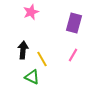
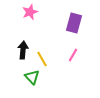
pink star: moved 1 px left
green triangle: rotated 21 degrees clockwise
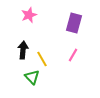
pink star: moved 1 px left, 3 px down
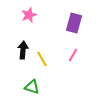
green triangle: moved 10 px down; rotated 28 degrees counterclockwise
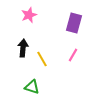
black arrow: moved 2 px up
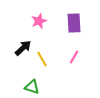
pink star: moved 10 px right, 6 px down
purple rectangle: rotated 18 degrees counterclockwise
black arrow: rotated 42 degrees clockwise
pink line: moved 1 px right, 2 px down
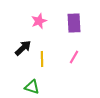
yellow line: rotated 28 degrees clockwise
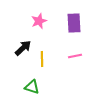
pink line: moved 1 px right, 1 px up; rotated 48 degrees clockwise
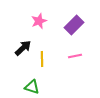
purple rectangle: moved 2 px down; rotated 48 degrees clockwise
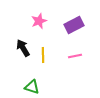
purple rectangle: rotated 18 degrees clockwise
black arrow: rotated 78 degrees counterclockwise
yellow line: moved 1 px right, 4 px up
